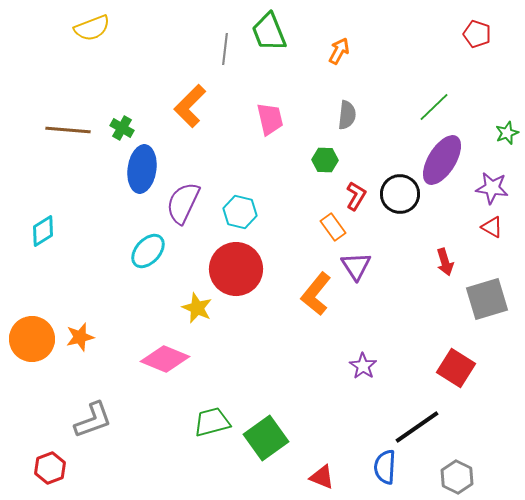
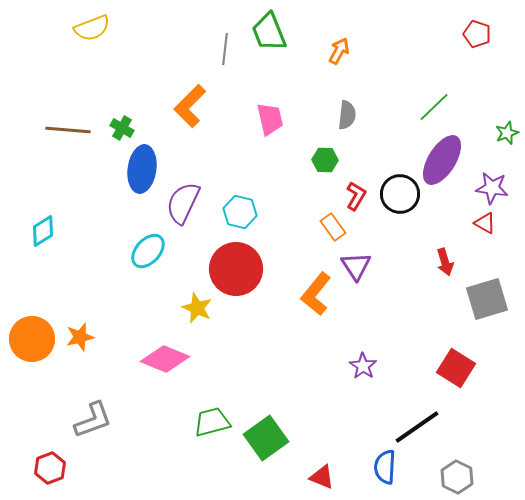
red triangle at (492, 227): moved 7 px left, 4 px up
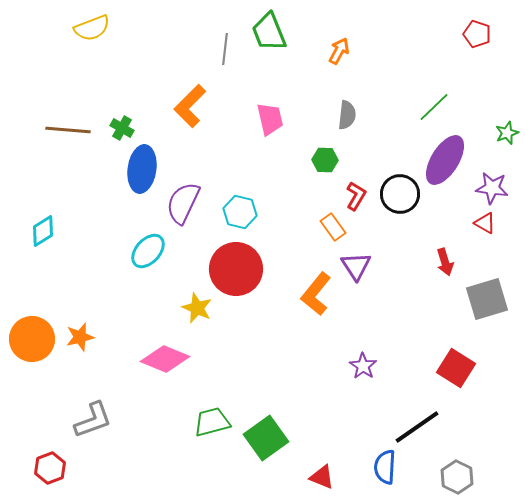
purple ellipse at (442, 160): moved 3 px right
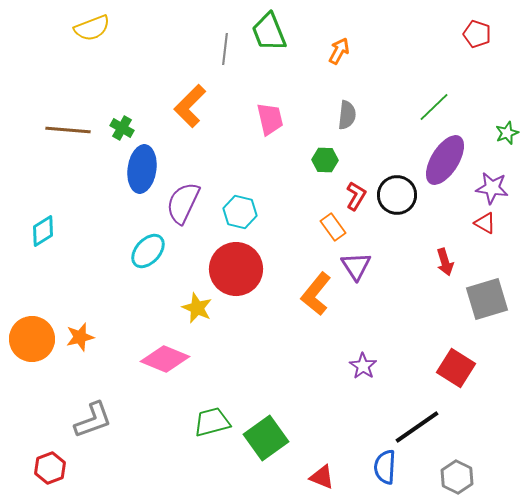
black circle at (400, 194): moved 3 px left, 1 px down
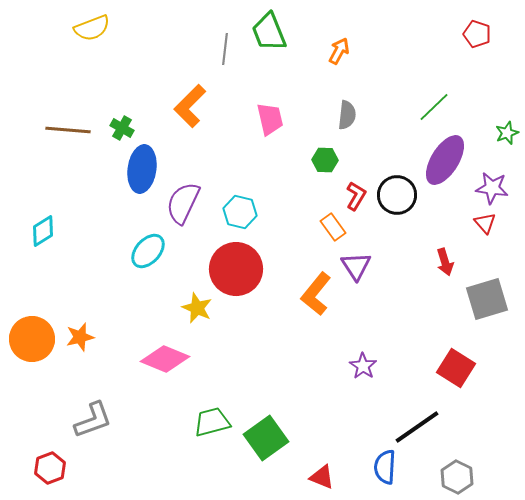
red triangle at (485, 223): rotated 20 degrees clockwise
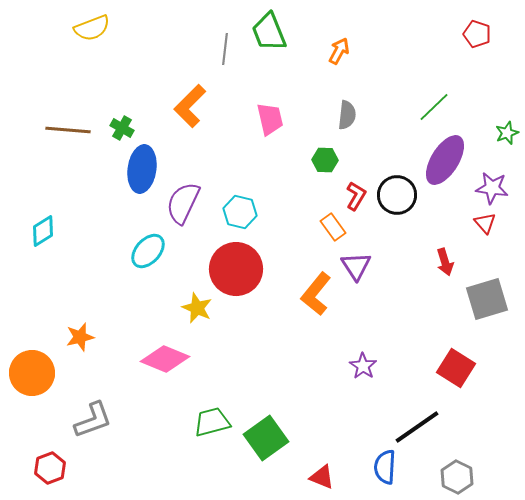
orange circle at (32, 339): moved 34 px down
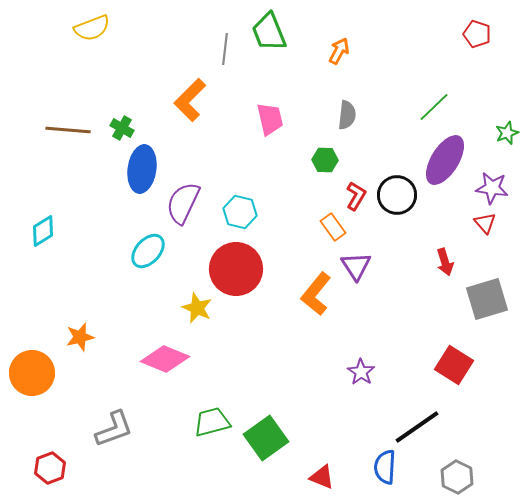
orange L-shape at (190, 106): moved 6 px up
purple star at (363, 366): moved 2 px left, 6 px down
red square at (456, 368): moved 2 px left, 3 px up
gray L-shape at (93, 420): moved 21 px right, 9 px down
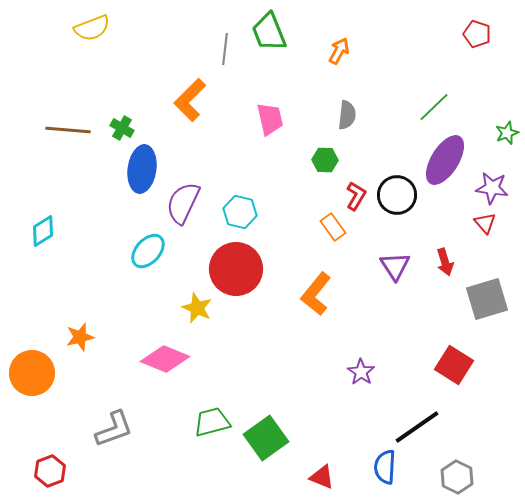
purple triangle at (356, 266): moved 39 px right
red hexagon at (50, 468): moved 3 px down
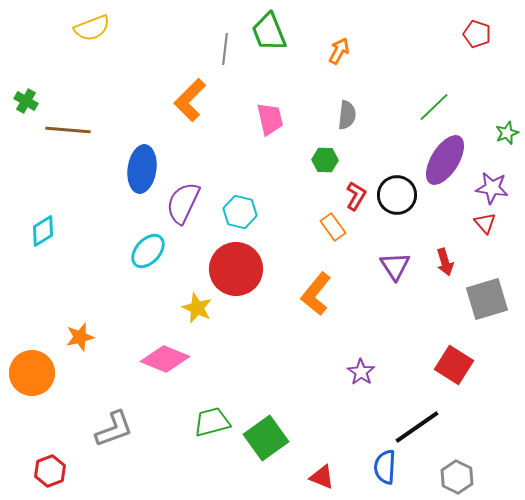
green cross at (122, 128): moved 96 px left, 27 px up
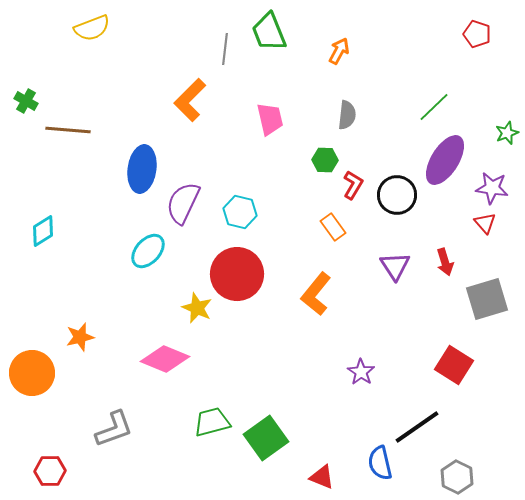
red L-shape at (356, 196): moved 3 px left, 11 px up
red circle at (236, 269): moved 1 px right, 5 px down
blue semicircle at (385, 467): moved 5 px left, 4 px up; rotated 16 degrees counterclockwise
red hexagon at (50, 471): rotated 20 degrees clockwise
